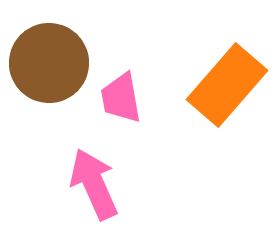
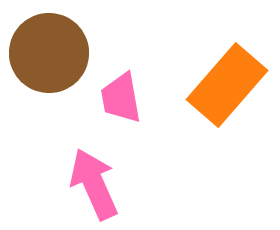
brown circle: moved 10 px up
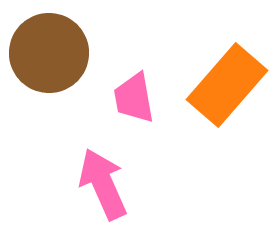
pink trapezoid: moved 13 px right
pink arrow: moved 9 px right
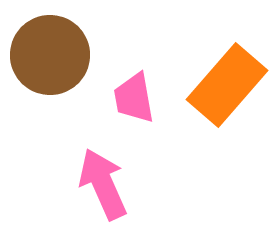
brown circle: moved 1 px right, 2 px down
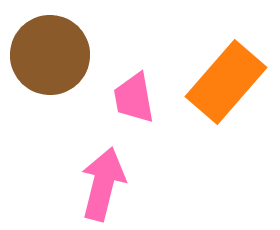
orange rectangle: moved 1 px left, 3 px up
pink arrow: rotated 38 degrees clockwise
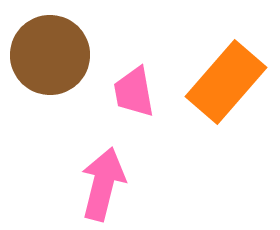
pink trapezoid: moved 6 px up
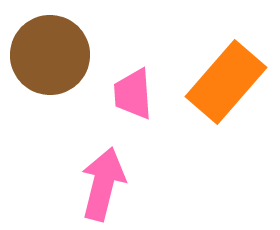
pink trapezoid: moved 1 px left, 2 px down; rotated 6 degrees clockwise
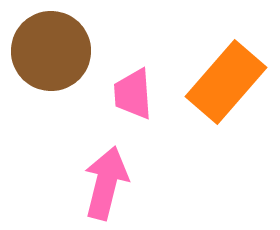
brown circle: moved 1 px right, 4 px up
pink arrow: moved 3 px right, 1 px up
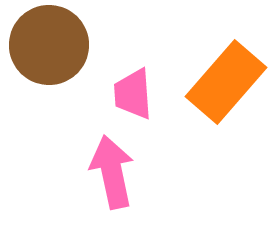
brown circle: moved 2 px left, 6 px up
pink arrow: moved 6 px right, 11 px up; rotated 26 degrees counterclockwise
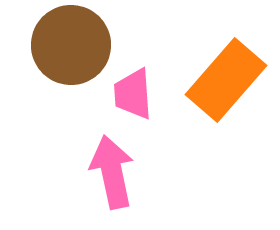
brown circle: moved 22 px right
orange rectangle: moved 2 px up
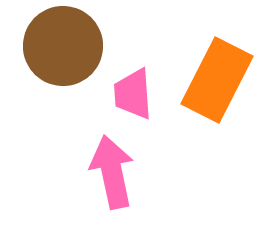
brown circle: moved 8 px left, 1 px down
orange rectangle: moved 9 px left; rotated 14 degrees counterclockwise
